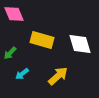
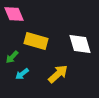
yellow rectangle: moved 6 px left, 1 px down
green arrow: moved 2 px right, 4 px down
yellow arrow: moved 2 px up
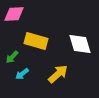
pink diamond: rotated 70 degrees counterclockwise
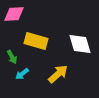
green arrow: rotated 72 degrees counterclockwise
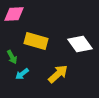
white diamond: rotated 20 degrees counterclockwise
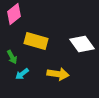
pink diamond: rotated 35 degrees counterclockwise
white diamond: moved 2 px right
yellow arrow: rotated 50 degrees clockwise
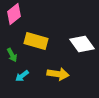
green arrow: moved 2 px up
cyan arrow: moved 2 px down
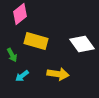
pink diamond: moved 6 px right
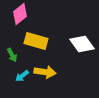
yellow arrow: moved 13 px left, 2 px up
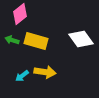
white diamond: moved 1 px left, 5 px up
green arrow: moved 15 px up; rotated 136 degrees clockwise
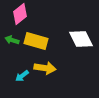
white diamond: rotated 10 degrees clockwise
yellow arrow: moved 4 px up
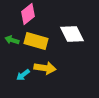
pink diamond: moved 8 px right
white diamond: moved 9 px left, 5 px up
cyan arrow: moved 1 px right, 1 px up
